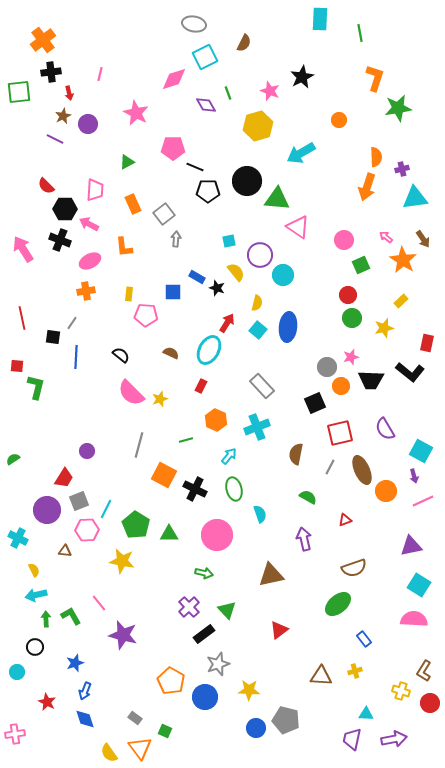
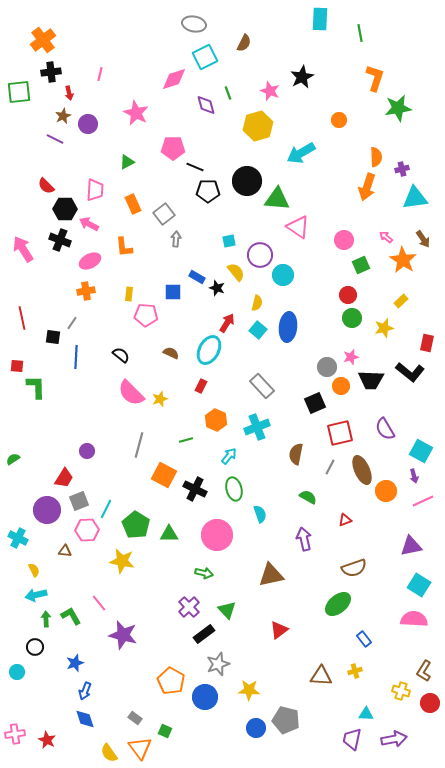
purple diamond at (206, 105): rotated 15 degrees clockwise
green L-shape at (36, 387): rotated 15 degrees counterclockwise
red star at (47, 702): moved 38 px down
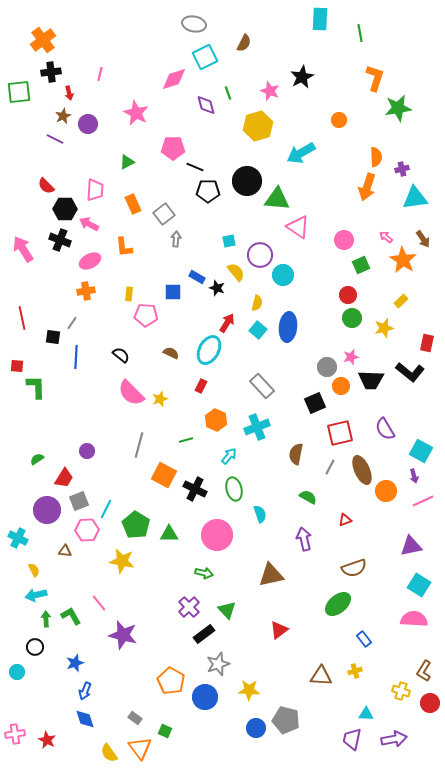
green semicircle at (13, 459): moved 24 px right
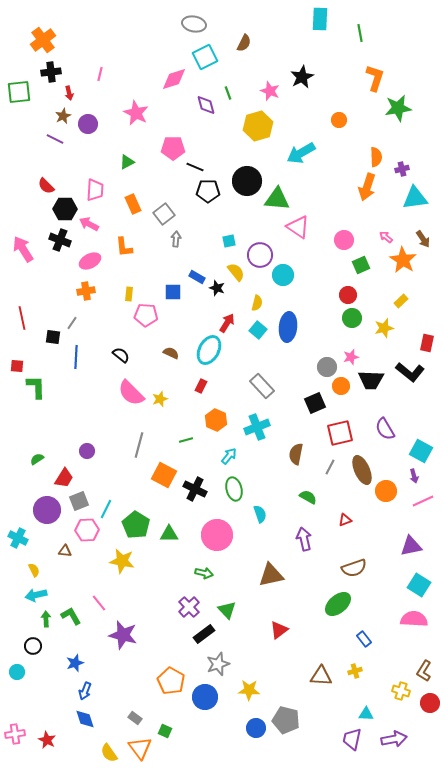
black circle at (35, 647): moved 2 px left, 1 px up
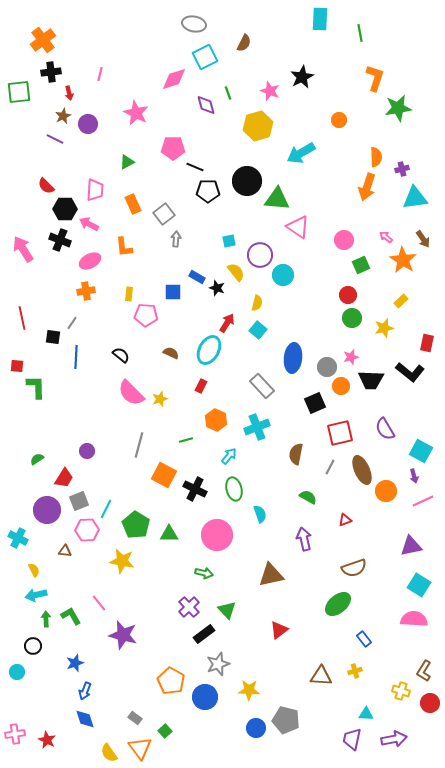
blue ellipse at (288, 327): moved 5 px right, 31 px down
green square at (165, 731): rotated 24 degrees clockwise
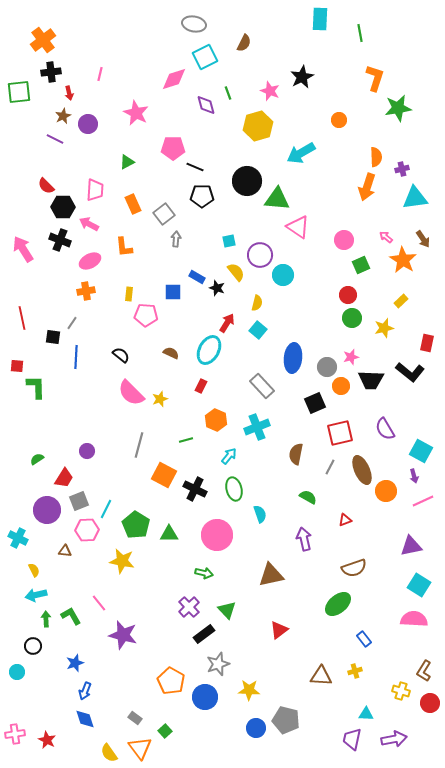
black pentagon at (208, 191): moved 6 px left, 5 px down
black hexagon at (65, 209): moved 2 px left, 2 px up
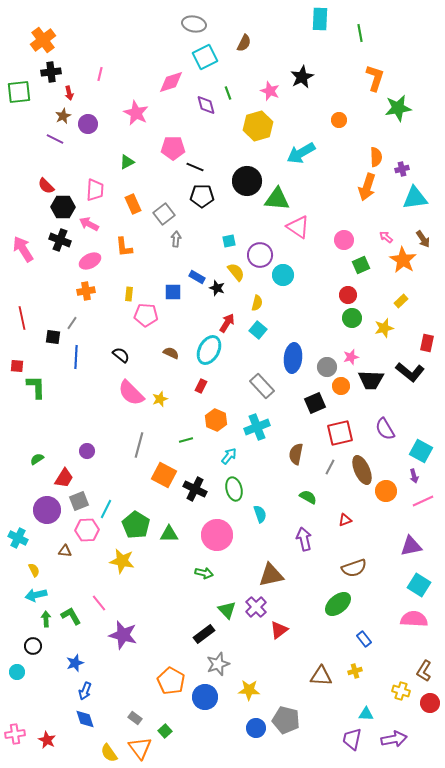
pink diamond at (174, 79): moved 3 px left, 3 px down
purple cross at (189, 607): moved 67 px right
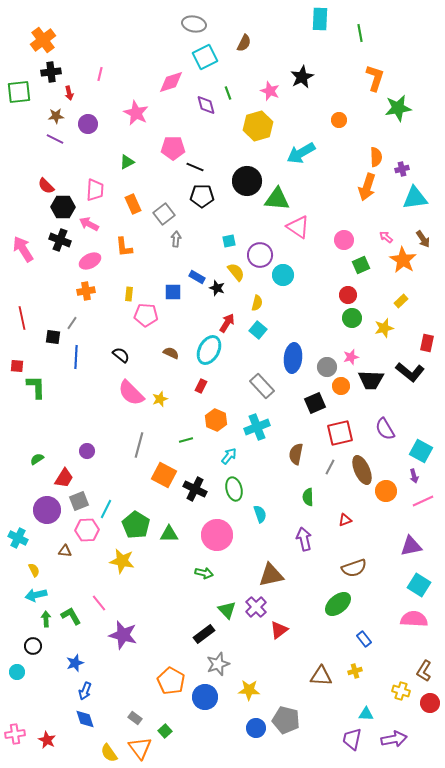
brown star at (63, 116): moved 7 px left; rotated 21 degrees clockwise
green semicircle at (308, 497): rotated 120 degrees counterclockwise
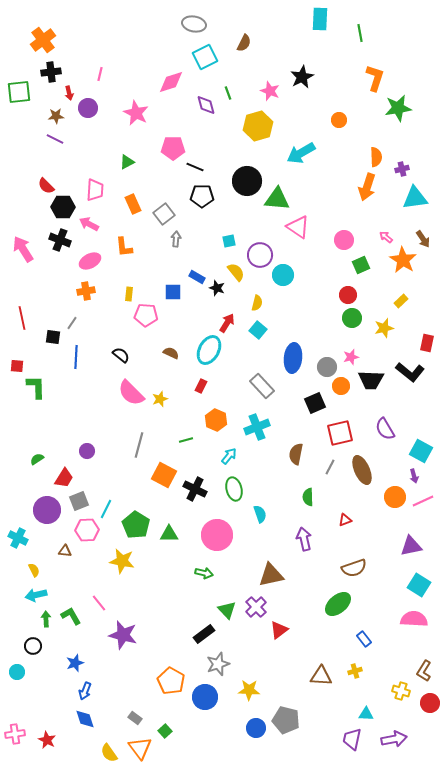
purple circle at (88, 124): moved 16 px up
orange circle at (386, 491): moved 9 px right, 6 px down
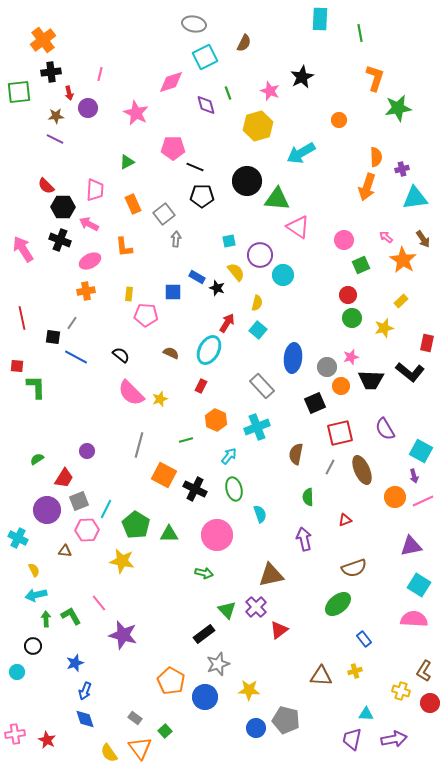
blue line at (76, 357): rotated 65 degrees counterclockwise
